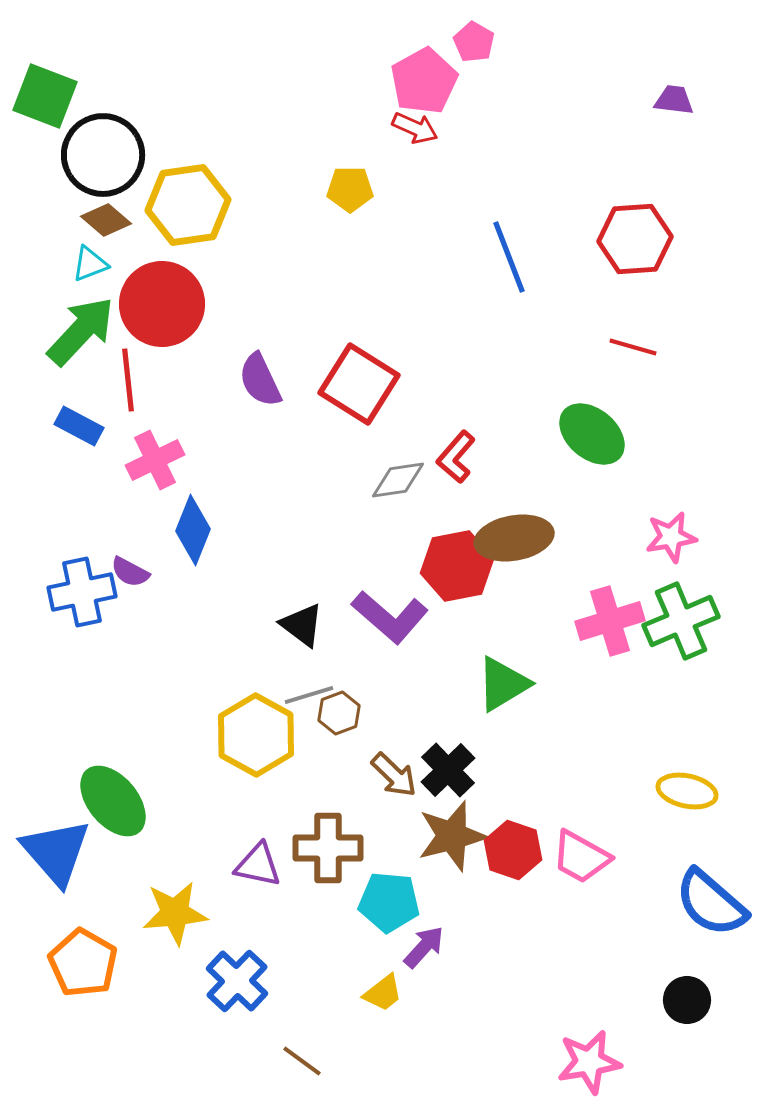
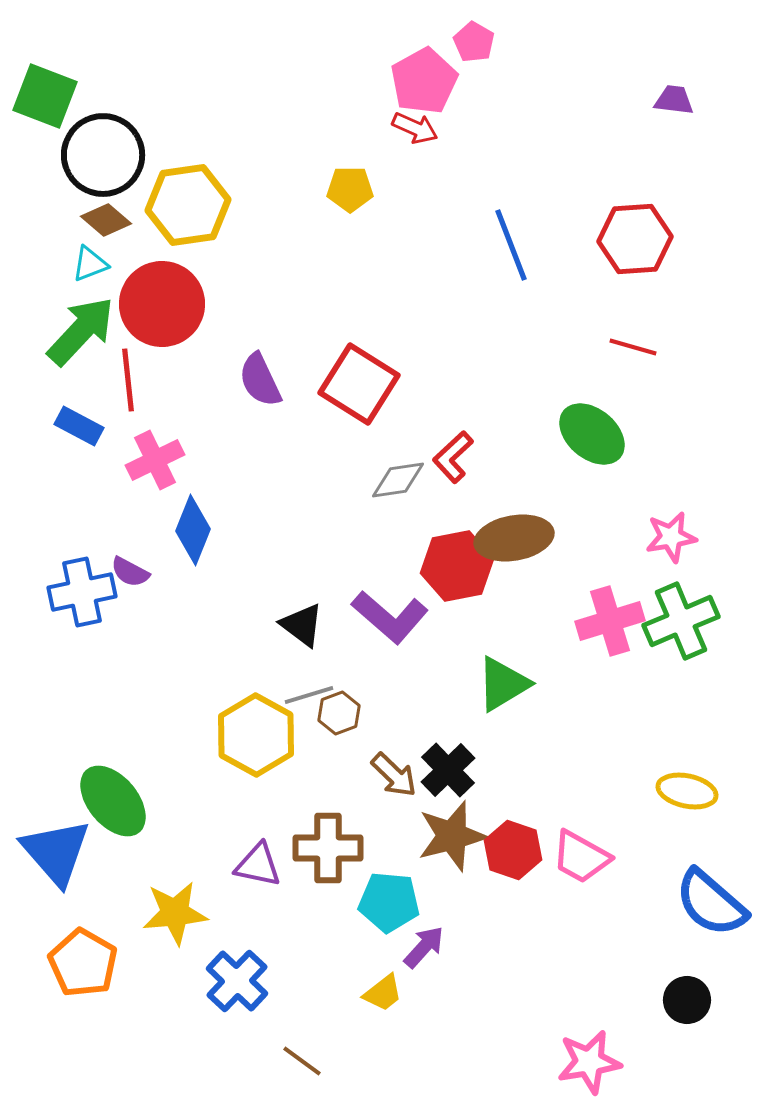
blue line at (509, 257): moved 2 px right, 12 px up
red L-shape at (456, 457): moved 3 px left; rotated 6 degrees clockwise
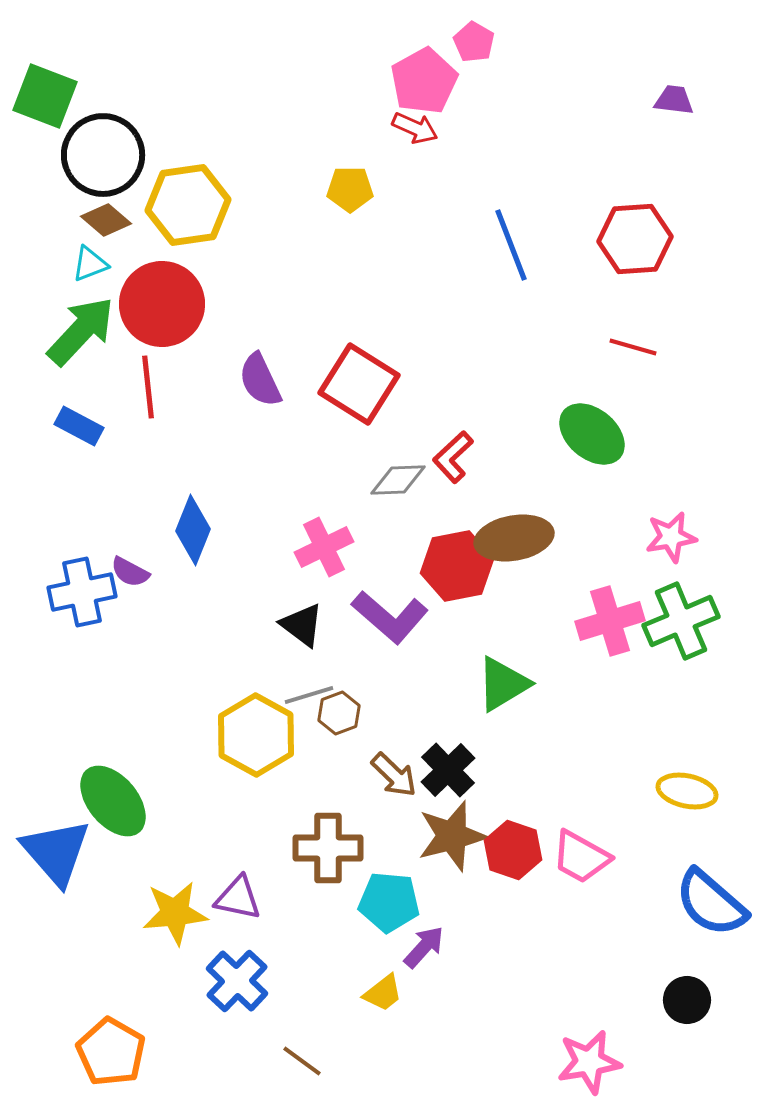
red line at (128, 380): moved 20 px right, 7 px down
pink cross at (155, 460): moved 169 px right, 87 px down
gray diamond at (398, 480): rotated 6 degrees clockwise
purple triangle at (258, 865): moved 20 px left, 33 px down
orange pentagon at (83, 963): moved 28 px right, 89 px down
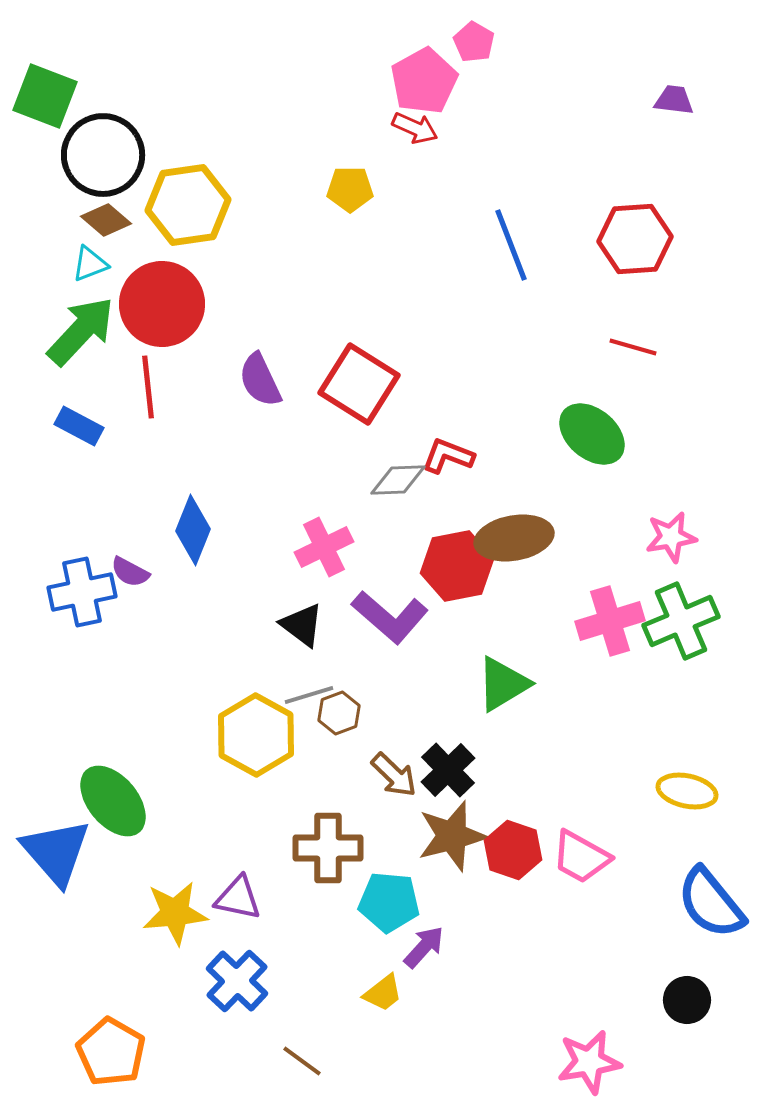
red L-shape at (453, 457): moved 5 px left, 1 px up; rotated 64 degrees clockwise
blue semicircle at (711, 903): rotated 10 degrees clockwise
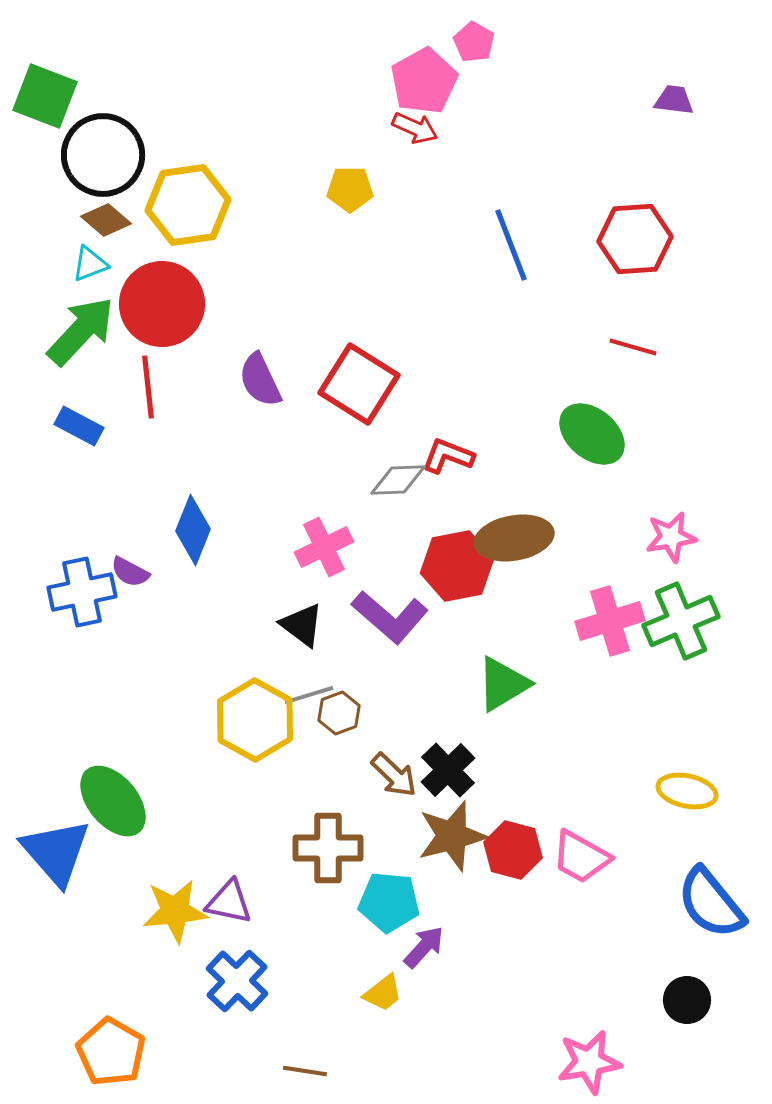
yellow hexagon at (256, 735): moved 1 px left, 15 px up
red hexagon at (513, 850): rotated 4 degrees counterclockwise
purple triangle at (238, 898): moved 9 px left, 4 px down
yellow star at (175, 913): moved 2 px up
brown line at (302, 1061): moved 3 px right, 10 px down; rotated 27 degrees counterclockwise
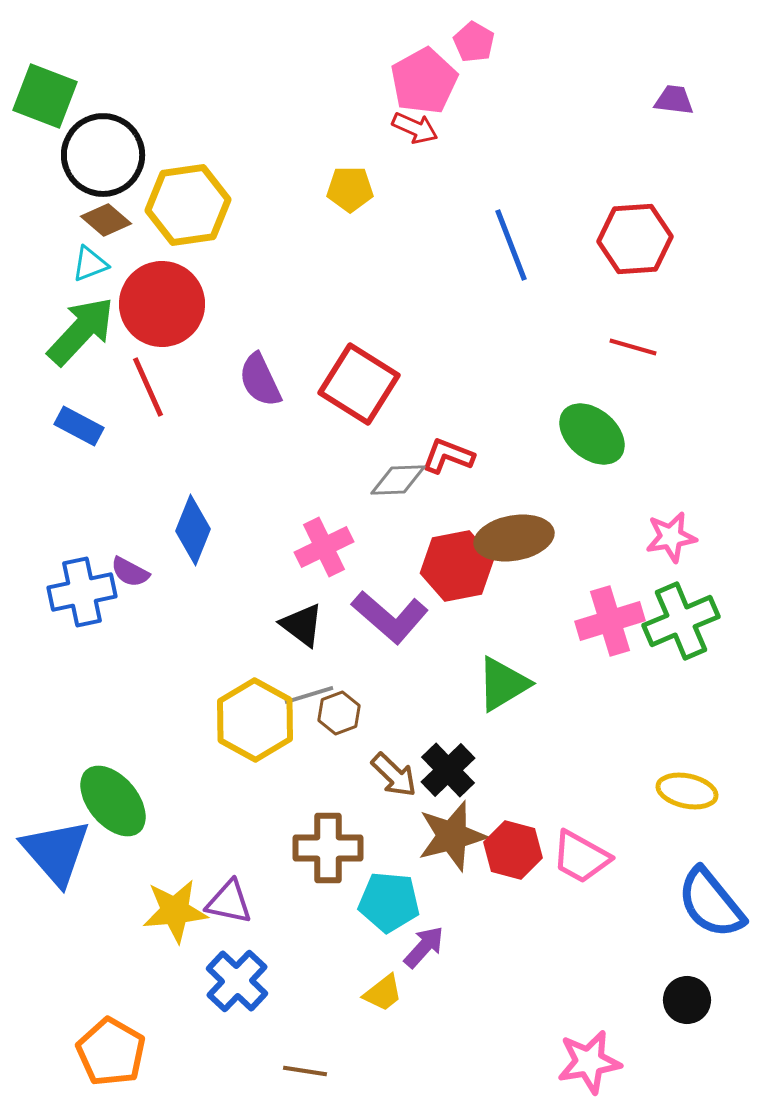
red line at (148, 387): rotated 18 degrees counterclockwise
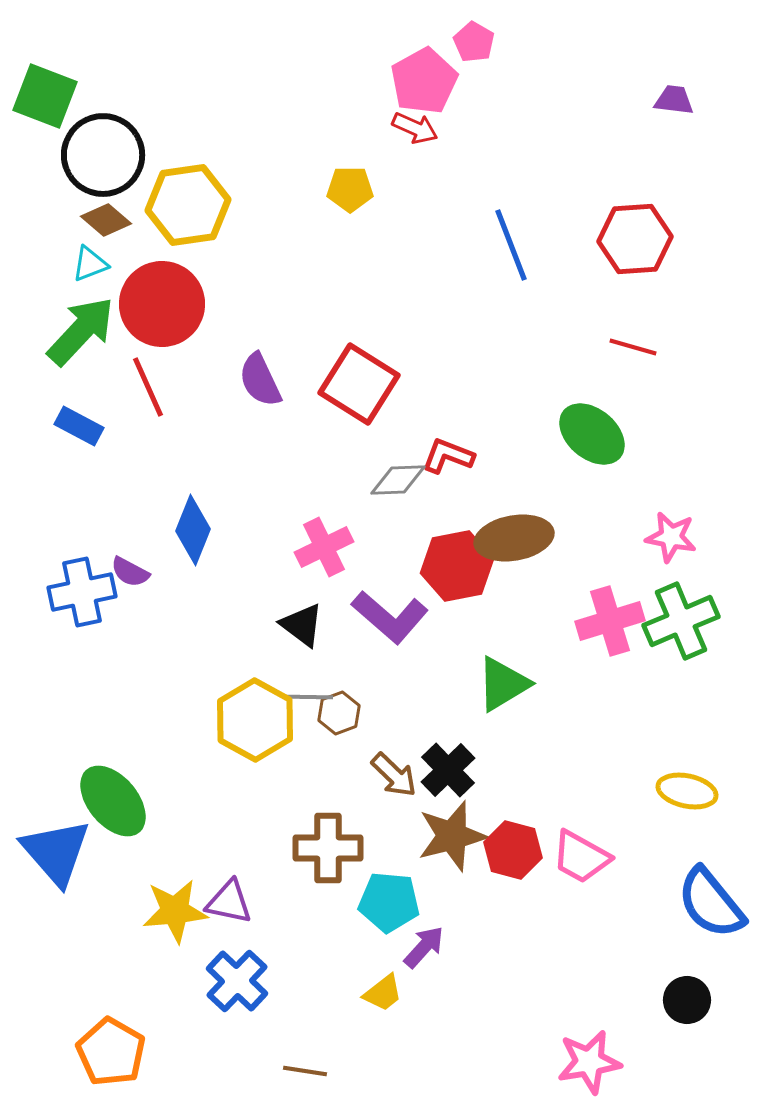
pink star at (671, 537): rotated 21 degrees clockwise
gray line at (309, 695): moved 1 px left, 2 px down; rotated 18 degrees clockwise
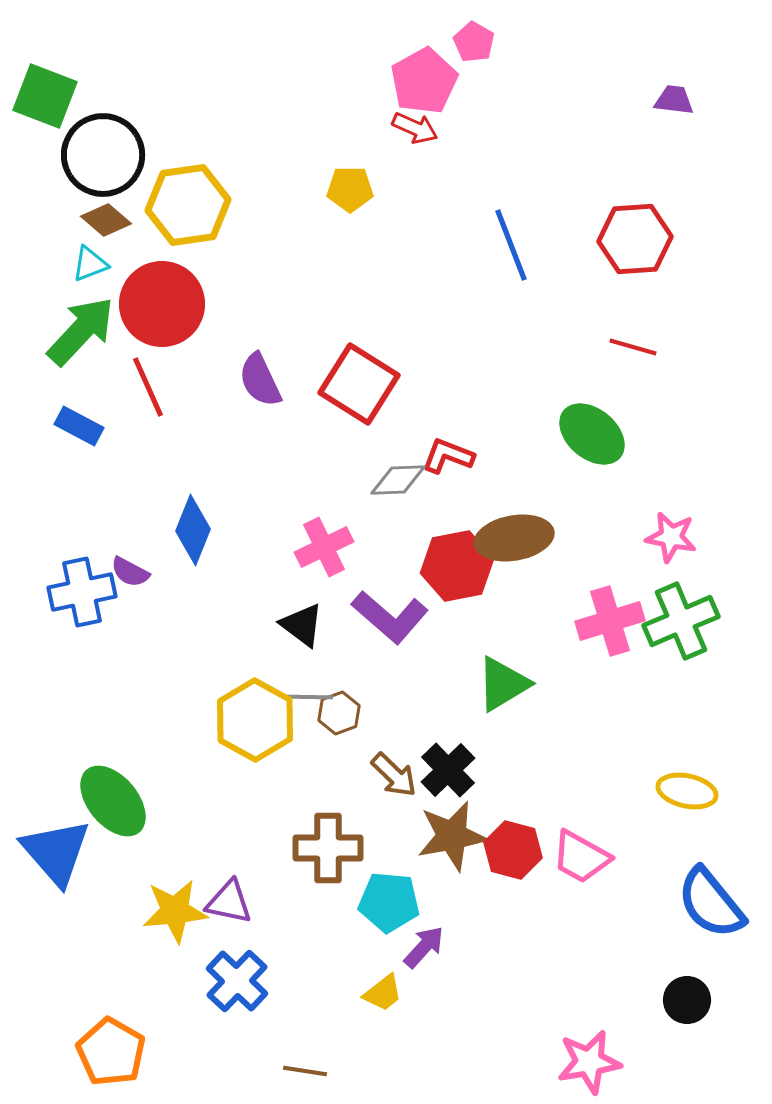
brown star at (452, 836): rotated 4 degrees clockwise
